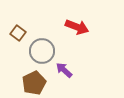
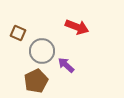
brown square: rotated 14 degrees counterclockwise
purple arrow: moved 2 px right, 5 px up
brown pentagon: moved 2 px right, 2 px up
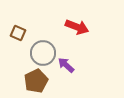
gray circle: moved 1 px right, 2 px down
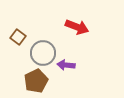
brown square: moved 4 px down; rotated 14 degrees clockwise
purple arrow: rotated 36 degrees counterclockwise
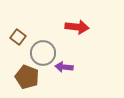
red arrow: rotated 15 degrees counterclockwise
purple arrow: moved 2 px left, 2 px down
brown pentagon: moved 9 px left, 4 px up; rotated 25 degrees counterclockwise
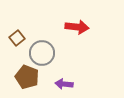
brown square: moved 1 px left, 1 px down; rotated 14 degrees clockwise
gray circle: moved 1 px left
purple arrow: moved 17 px down
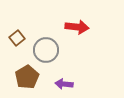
gray circle: moved 4 px right, 3 px up
brown pentagon: rotated 20 degrees clockwise
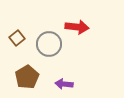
gray circle: moved 3 px right, 6 px up
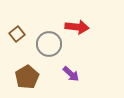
brown square: moved 4 px up
purple arrow: moved 7 px right, 10 px up; rotated 144 degrees counterclockwise
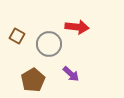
brown square: moved 2 px down; rotated 21 degrees counterclockwise
brown pentagon: moved 6 px right, 3 px down
